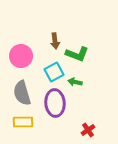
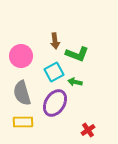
purple ellipse: rotated 36 degrees clockwise
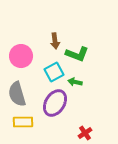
gray semicircle: moved 5 px left, 1 px down
red cross: moved 3 px left, 3 px down
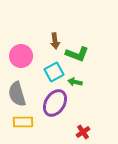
red cross: moved 2 px left, 1 px up
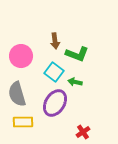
cyan square: rotated 24 degrees counterclockwise
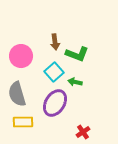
brown arrow: moved 1 px down
cyan square: rotated 12 degrees clockwise
